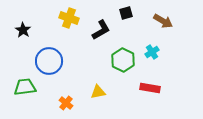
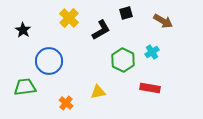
yellow cross: rotated 24 degrees clockwise
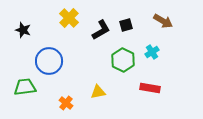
black square: moved 12 px down
black star: rotated 14 degrees counterclockwise
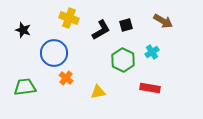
yellow cross: rotated 24 degrees counterclockwise
blue circle: moved 5 px right, 8 px up
orange cross: moved 25 px up
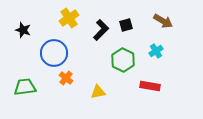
yellow cross: rotated 36 degrees clockwise
black L-shape: rotated 15 degrees counterclockwise
cyan cross: moved 4 px right, 1 px up
red rectangle: moved 2 px up
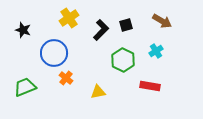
brown arrow: moved 1 px left
green trapezoid: rotated 15 degrees counterclockwise
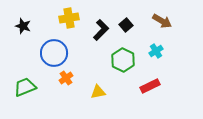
yellow cross: rotated 24 degrees clockwise
black square: rotated 24 degrees counterclockwise
black star: moved 4 px up
orange cross: rotated 16 degrees clockwise
red rectangle: rotated 36 degrees counterclockwise
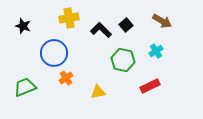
black L-shape: rotated 90 degrees counterclockwise
green hexagon: rotated 15 degrees counterclockwise
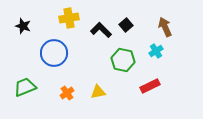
brown arrow: moved 3 px right, 6 px down; rotated 144 degrees counterclockwise
orange cross: moved 1 px right, 15 px down
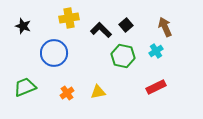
green hexagon: moved 4 px up
red rectangle: moved 6 px right, 1 px down
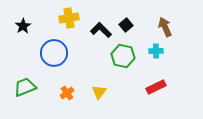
black star: rotated 21 degrees clockwise
cyan cross: rotated 32 degrees clockwise
yellow triangle: moved 1 px right; rotated 42 degrees counterclockwise
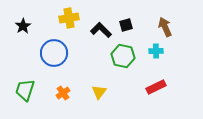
black square: rotated 24 degrees clockwise
green trapezoid: moved 3 px down; rotated 50 degrees counterclockwise
orange cross: moved 4 px left
